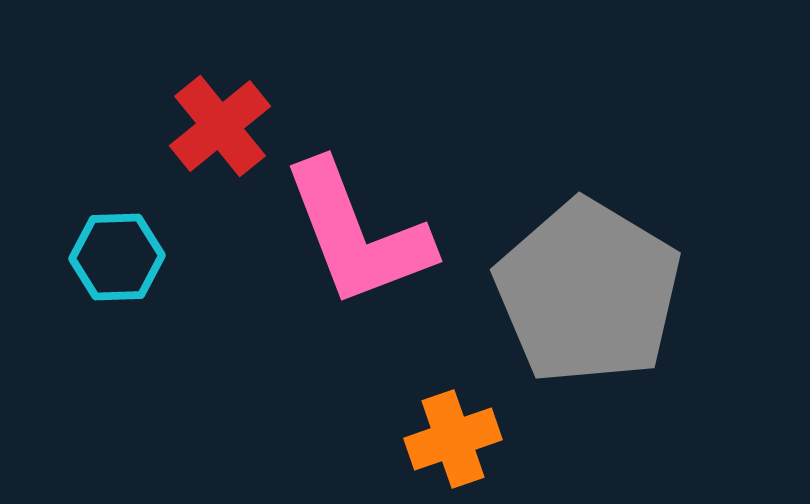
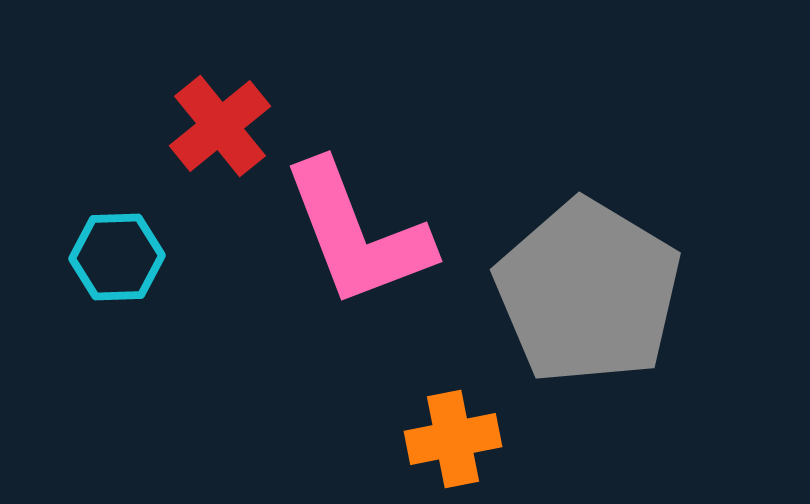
orange cross: rotated 8 degrees clockwise
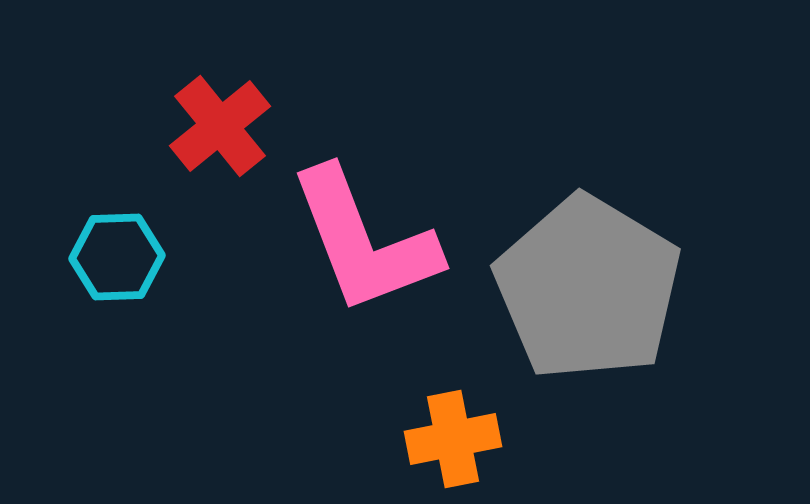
pink L-shape: moved 7 px right, 7 px down
gray pentagon: moved 4 px up
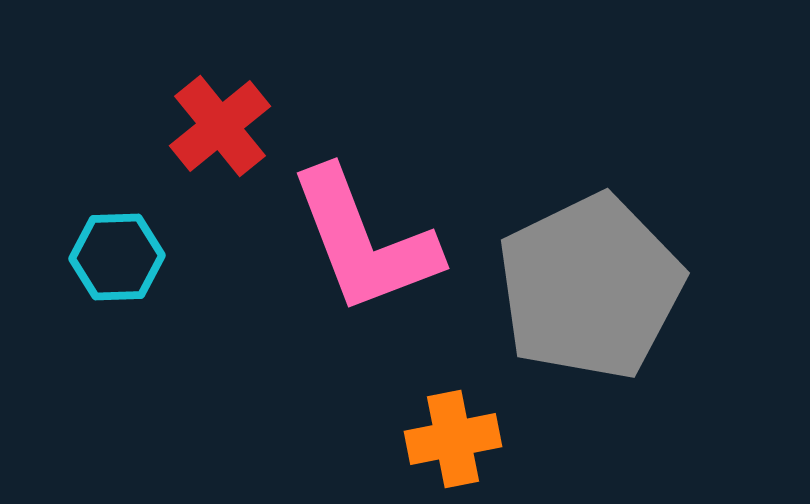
gray pentagon: moved 2 px right, 1 px up; rotated 15 degrees clockwise
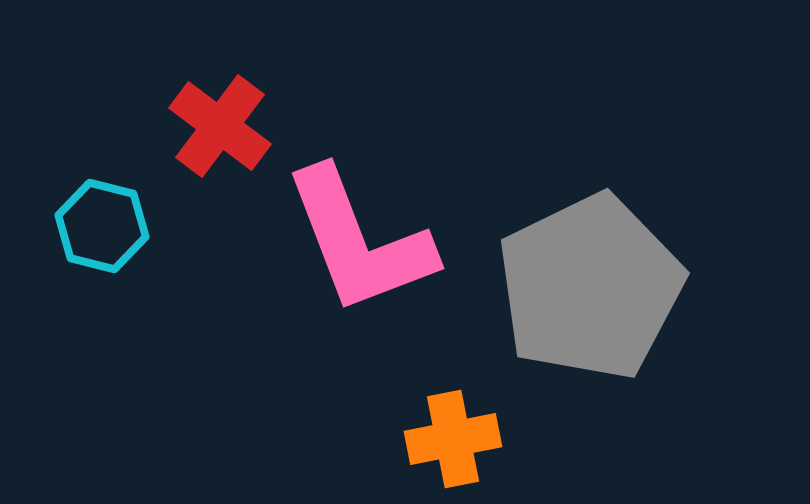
red cross: rotated 14 degrees counterclockwise
pink L-shape: moved 5 px left
cyan hexagon: moved 15 px left, 31 px up; rotated 16 degrees clockwise
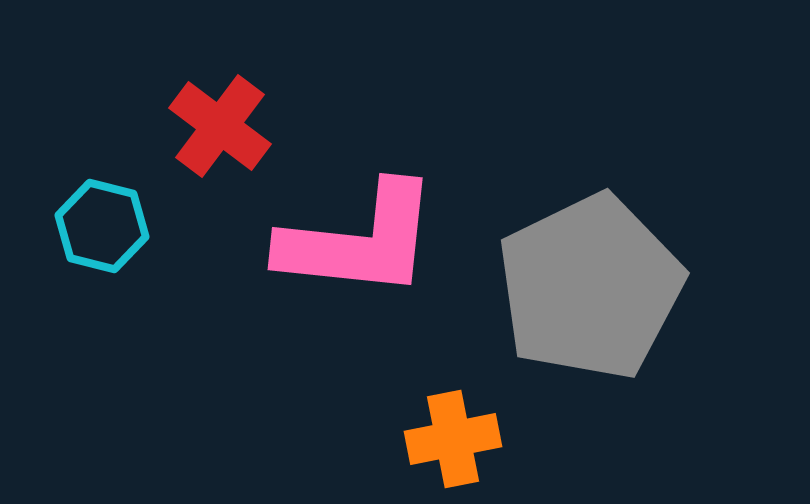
pink L-shape: rotated 63 degrees counterclockwise
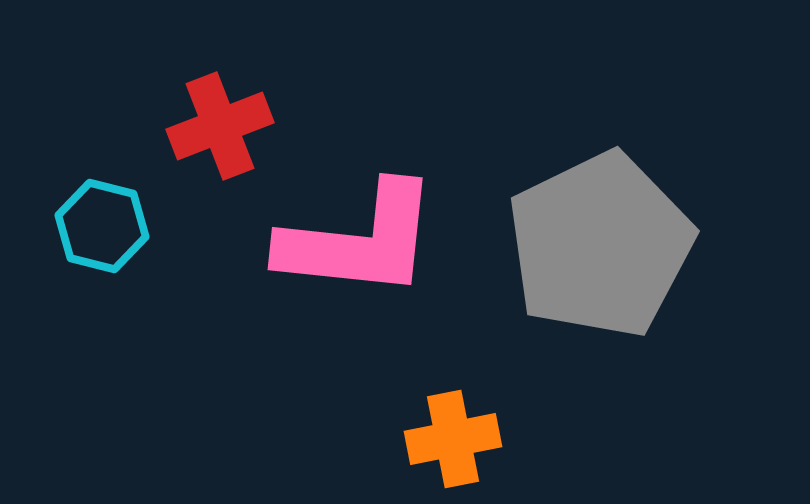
red cross: rotated 32 degrees clockwise
gray pentagon: moved 10 px right, 42 px up
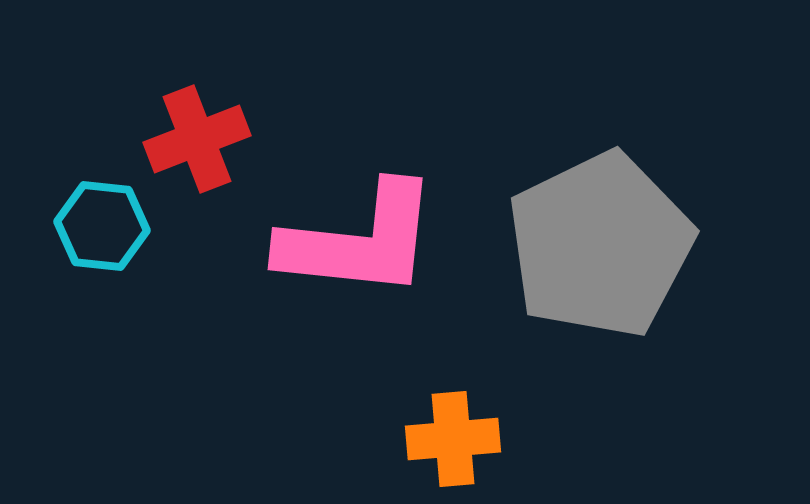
red cross: moved 23 px left, 13 px down
cyan hexagon: rotated 8 degrees counterclockwise
orange cross: rotated 6 degrees clockwise
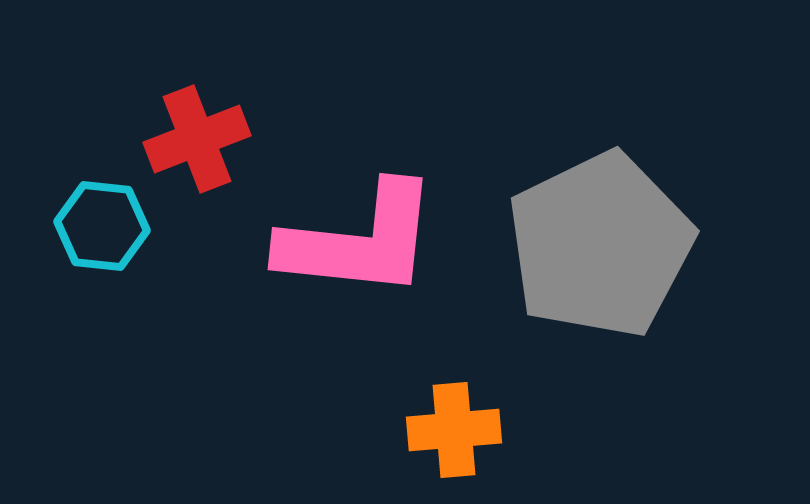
orange cross: moved 1 px right, 9 px up
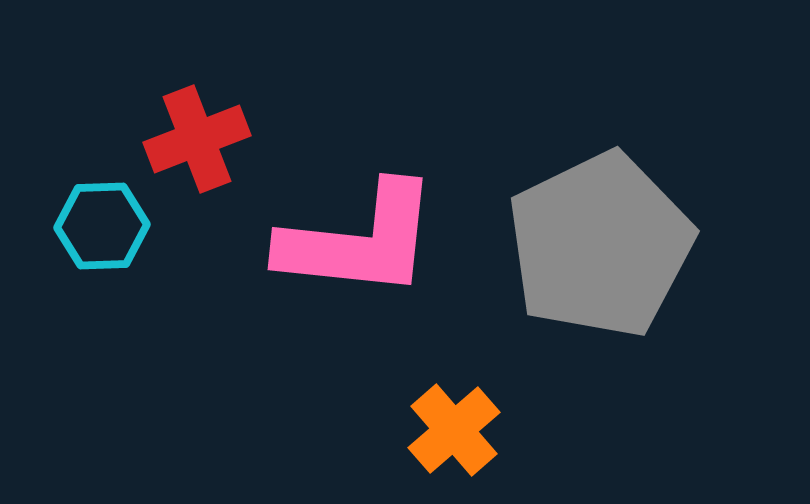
cyan hexagon: rotated 8 degrees counterclockwise
orange cross: rotated 36 degrees counterclockwise
